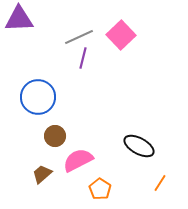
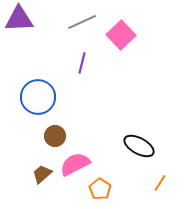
gray line: moved 3 px right, 15 px up
purple line: moved 1 px left, 5 px down
pink semicircle: moved 3 px left, 4 px down
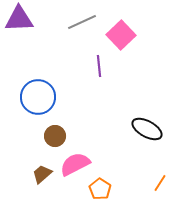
purple line: moved 17 px right, 3 px down; rotated 20 degrees counterclockwise
black ellipse: moved 8 px right, 17 px up
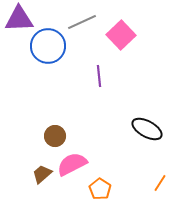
purple line: moved 10 px down
blue circle: moved 10 px right, 51 px up
pink semicircle: moved 3 px left
